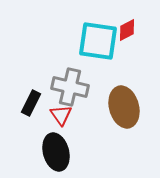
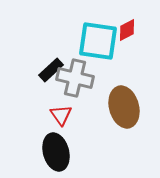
gray cross: moved 5 px right, 9 px up
black rectangle: moved 20 px right, 33 px up; rotated 20 degrees clockwise
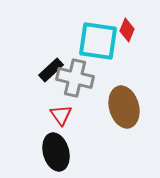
red diamond: rotated 40 degrees counterclockwise
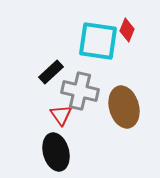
black rectangle: moved 2 px down
gray cross: moved 5 px right, 13 px down
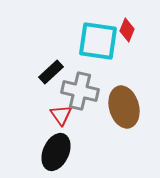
black ellipse: rotated 39 degrees clockwise
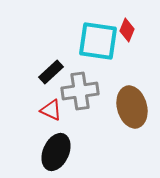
gray cross: rotated 21 degrees counterclockwise
brown ellipse: moved 8 px right
red triangle: moved 10 px left, 5 px up; rotated 30 degrees counterclockwise
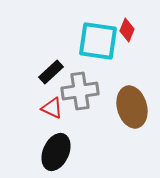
red triangle: moved 1 px right, 2 px up
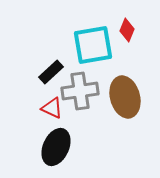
cyan square: moved 5 px left, 4 px down; rotated 18 degrees counterclockwise
brown ellipse: moved 7 px left, 10 px up
black ellipse: moved 5 px up
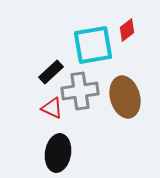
red diamond: rotated 30 degrees clockwise
black ellipse: moved 2 px right, 6 px down; rotated 15 degrees counterclockwise
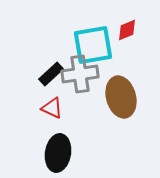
red diamond: rotated 15 degrees clockwise
black rectangle: moved 2 px down
gray cross: moved 17 px up
brown ellipse: moved 4 px left
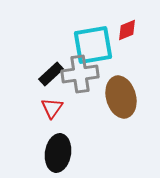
red triangle: rotated 40 degrees clockwise
